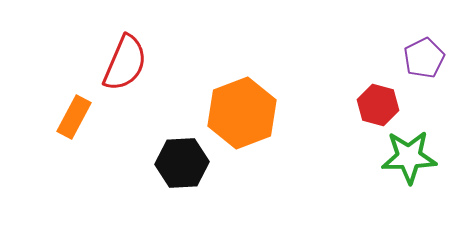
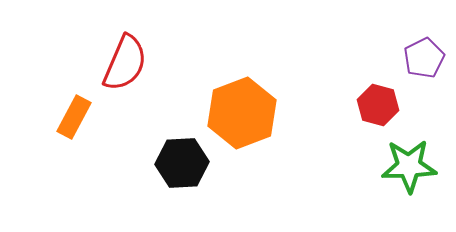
green star: moved 9 px down
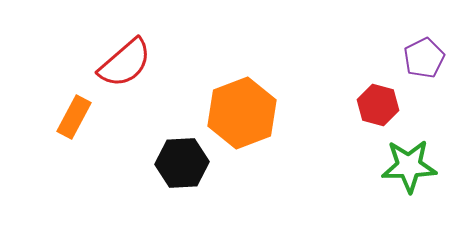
red semicircle: rotated 26 degrees clockwise
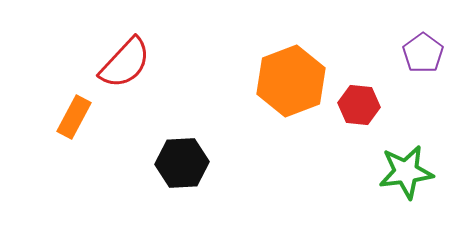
purple pentagon: moved 1 px left, 5 px up; rotated 9 degrees counterclockwise
red semicircle: rotated 6 degrees counterclockwise
red hexagon: moved 19 px left; rotated 9 degrees counterclockwise
orange hexagon: moved 49 px right, 32 px up
green star: moved 3 px left, 6 px down; rotated 6 degrees counterclockwise
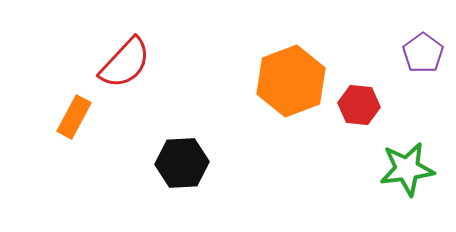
green star: moved 1 px right, 3 px up
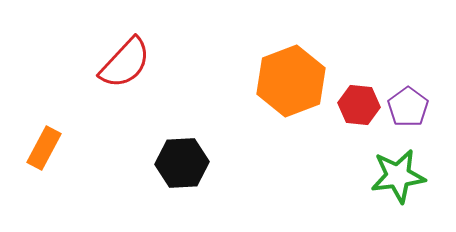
purple pentagon: moved 15 px left, 54 px down
orange rectangle: moved 30 px left, 31 px down
green star: moved 9 px left, 7 px down
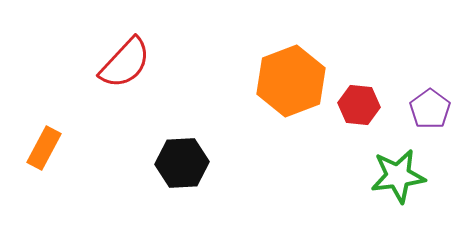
purple pentagon: moved 22 px right, 2 px down
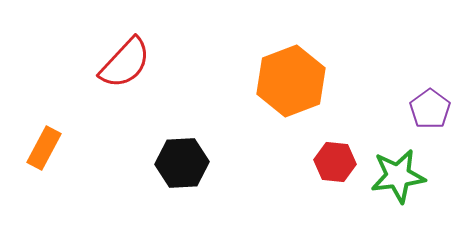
red hexagon: moved 24 px left, 57 px down
